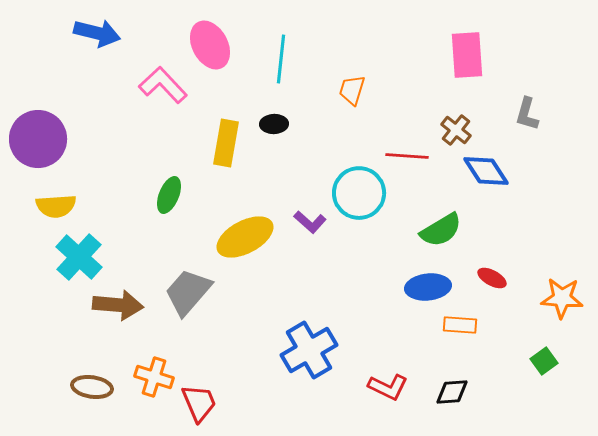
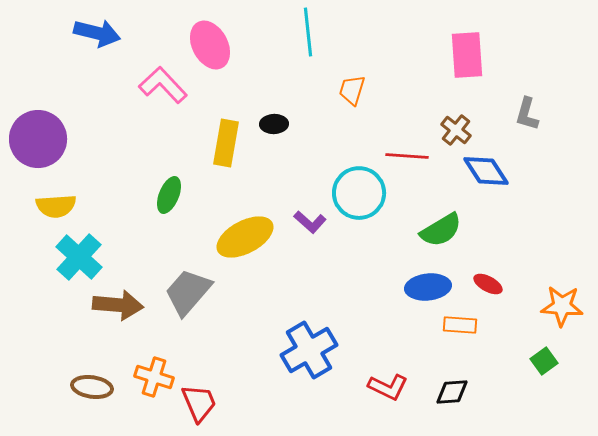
cyan line: moved 27 px right, 27 px up; rotated 12 degrees counterclockwise
red ellipse: moved 4 px left, 6 px down
orange star: moved 8 px down
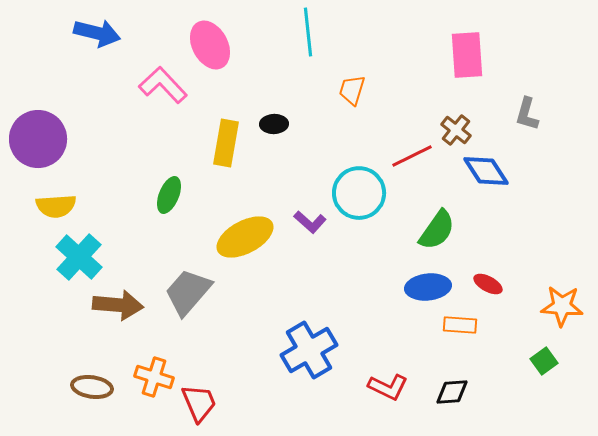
red line: moved 5 px right; rotated 30 degrees counterclockwise
green semicircle: moved 4 px left; rotated 24 degrees counterclockwise
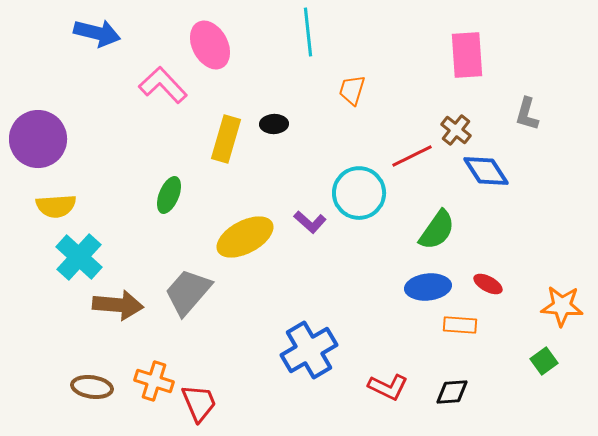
yellow rectangle: moved 4 px up; rotated 6 degrees clockwise
orange cross: moved 4 px down
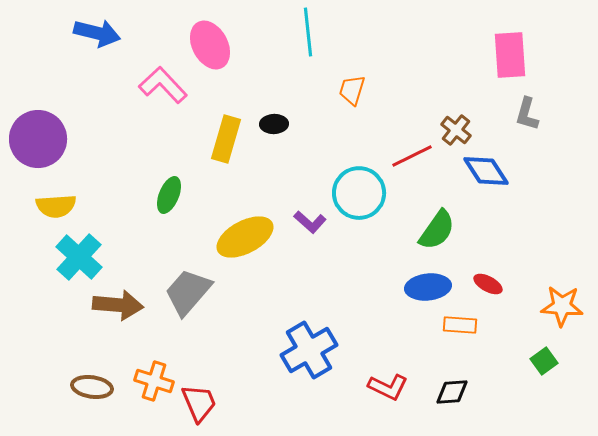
pink rectangle: moved 43 px right
